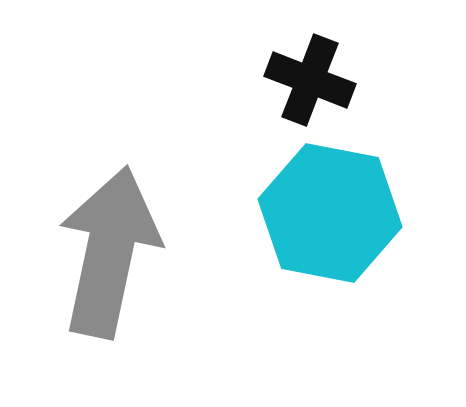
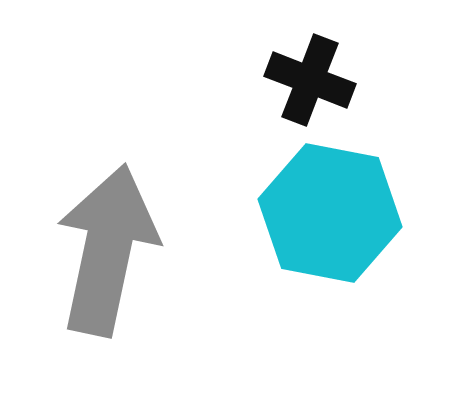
gray arrow: moved 2 px left, 2 px up
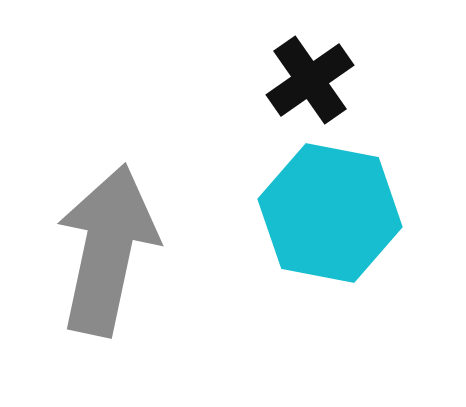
black cross: rotated 34 degrees clockwise
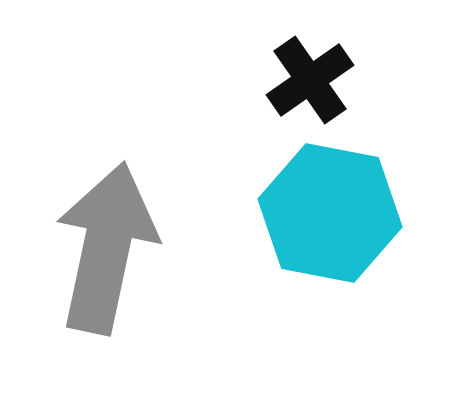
gray arrow: moved 1 px left, 2 px up
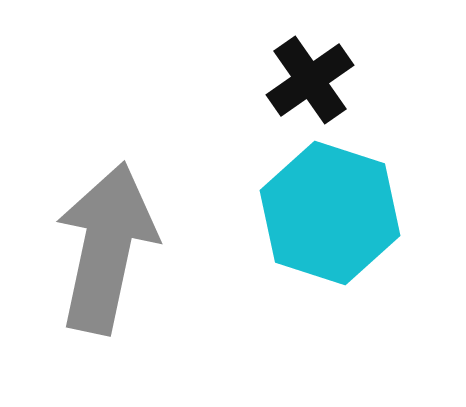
cyan hexagon: rotated 7 degrees clockwise
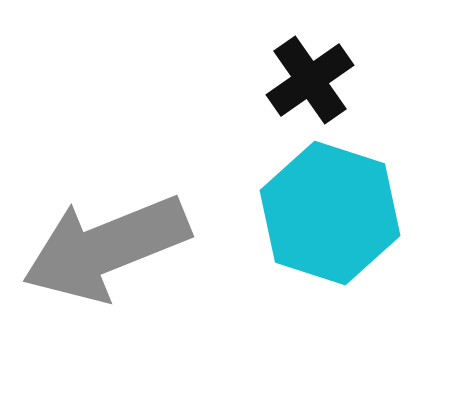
gray arrow: rotated 124 degrees counterclockwise
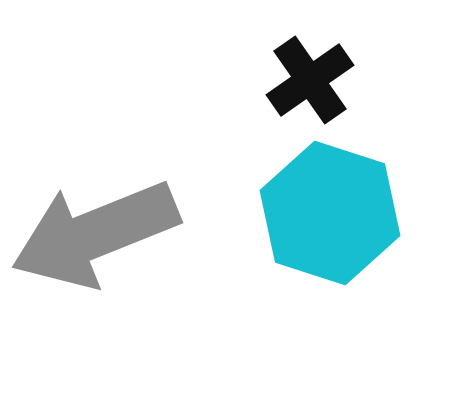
gray arrow: moved 11 px left, 14 px up
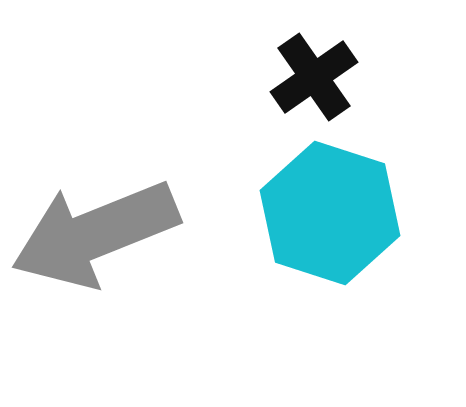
black cross: moved 4 px right, 3 px up
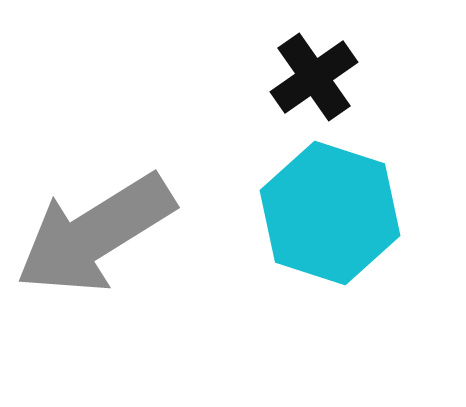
gray arrow: rotated 10 degrees counterclockwise
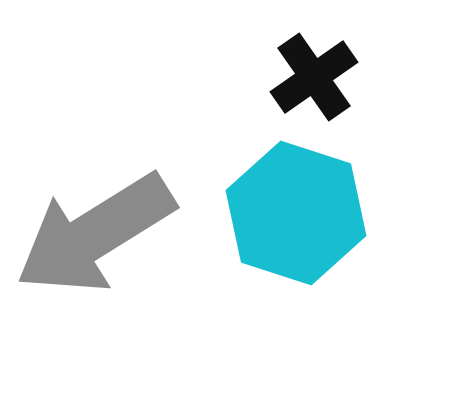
cyan hexagon: moved 34 px left
